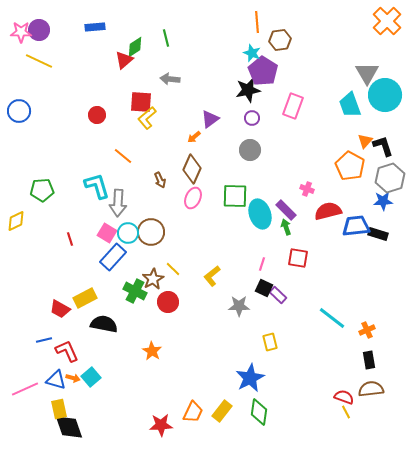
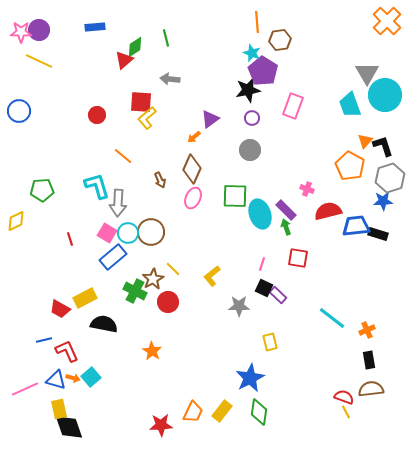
blue rectangle at (113, 257): rotated 8 degrees clockwise
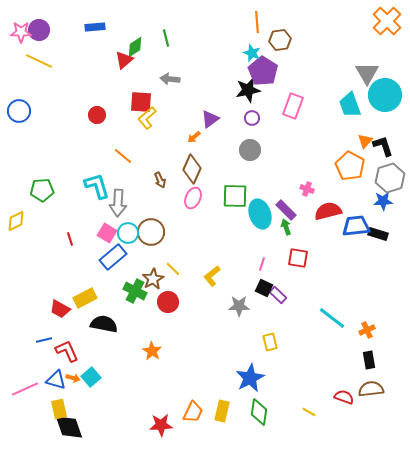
yellow rectangle at (222, 411): rotated 25 degrees counterclockwise
yellow line at (346, 412): moved 37 px left; rotated 32 degrees counterclockwise
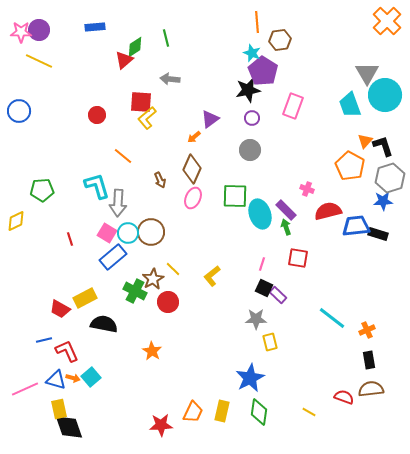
gray star at (239, 306): moved 17 px right, 13 px down
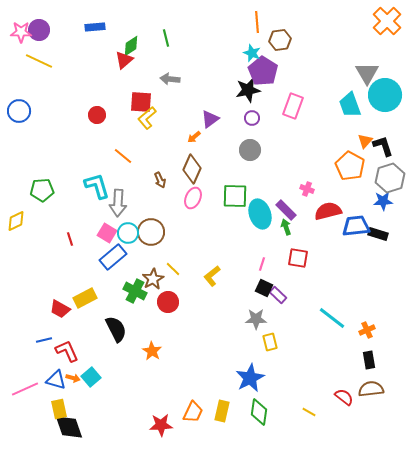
green diamond at (135, 47): moved 4 px left, 1 px up
black semicircle at (104, 324): moved 12 px right, 5 px down; rotated 52 degrees clockwise
red semicircle at (344, 397): rotated 18 degrees clockwise
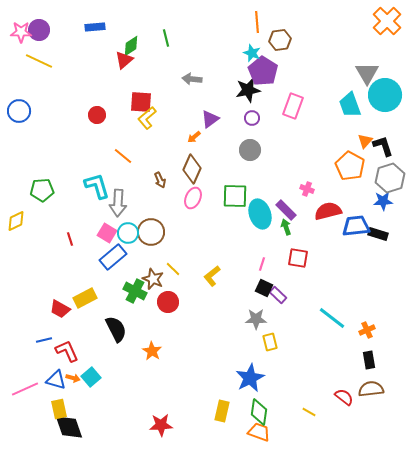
gray arrow at (170, 79): moved 22 px right
brown star at (153, 279): rotated 20 degrees counterclockwise
orange trapezoid at (193, 412): moved 66 px right, 20 px down; rotated 95 degrees counterclockwise
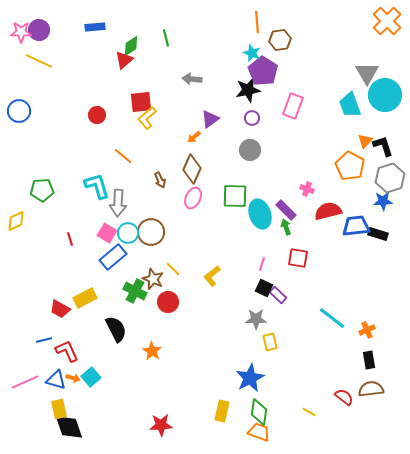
red square at (141, 102): rotated 10 degrees counterclockwise
pink line at (25, 389): moved 7 px up
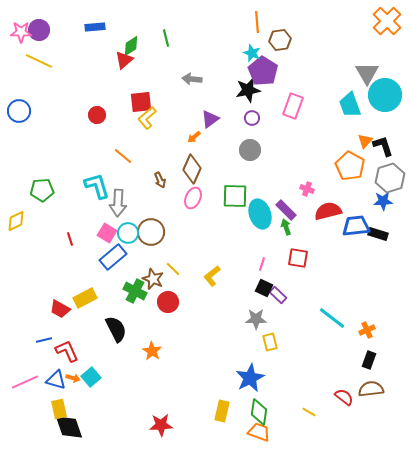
black rectangle at (369, 360): rotated 30 degrees clockwise
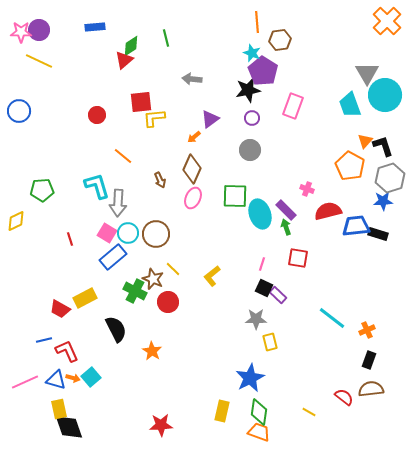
yellow L-shape at (147, 118): moved 7 px right; rotated 35 degrees clockwise
brown circle at (151, 232): moved 5 px right, 2 px down
